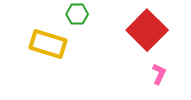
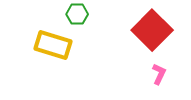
red square: moved 5 px right
yellow rectangle: moved 5 px right, 1 px down
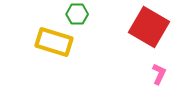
red square: moved 3 px left, 3 px up; rotated 15 degrees counterclockwise
yellow rectangle: moved 1 px right, 3 px up
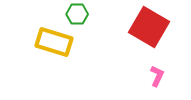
pink L-shape: moved 2 px left, 2 px down
